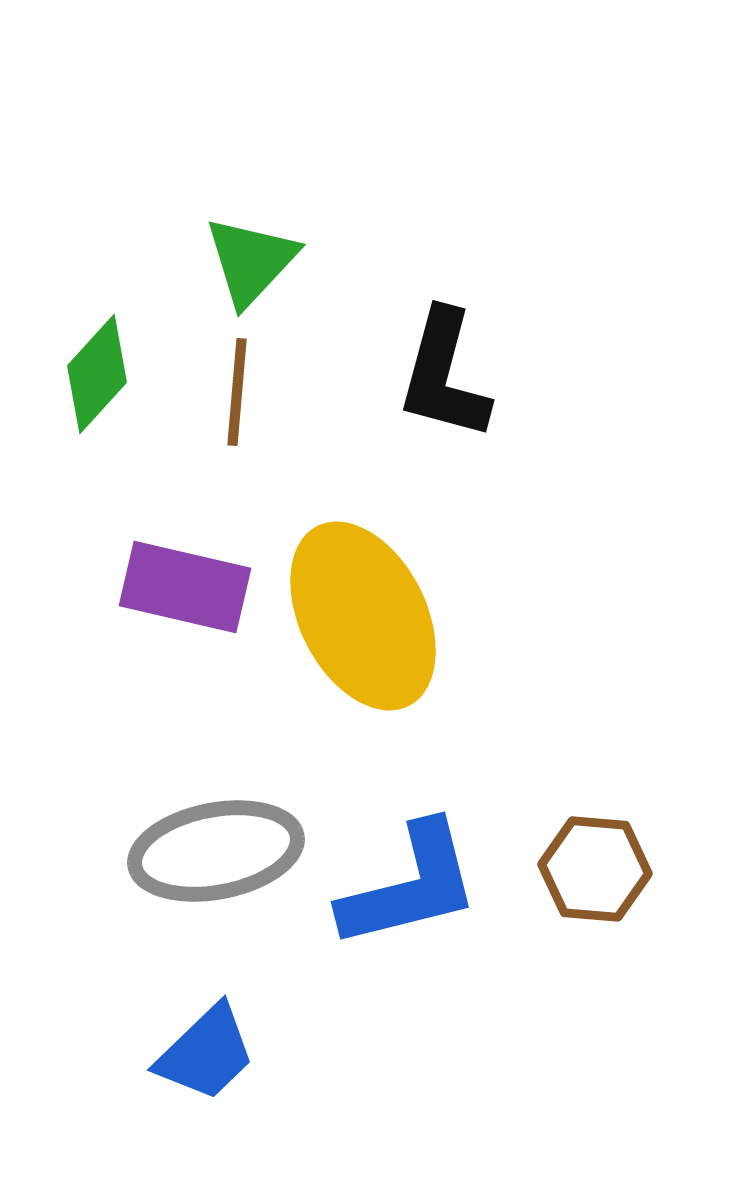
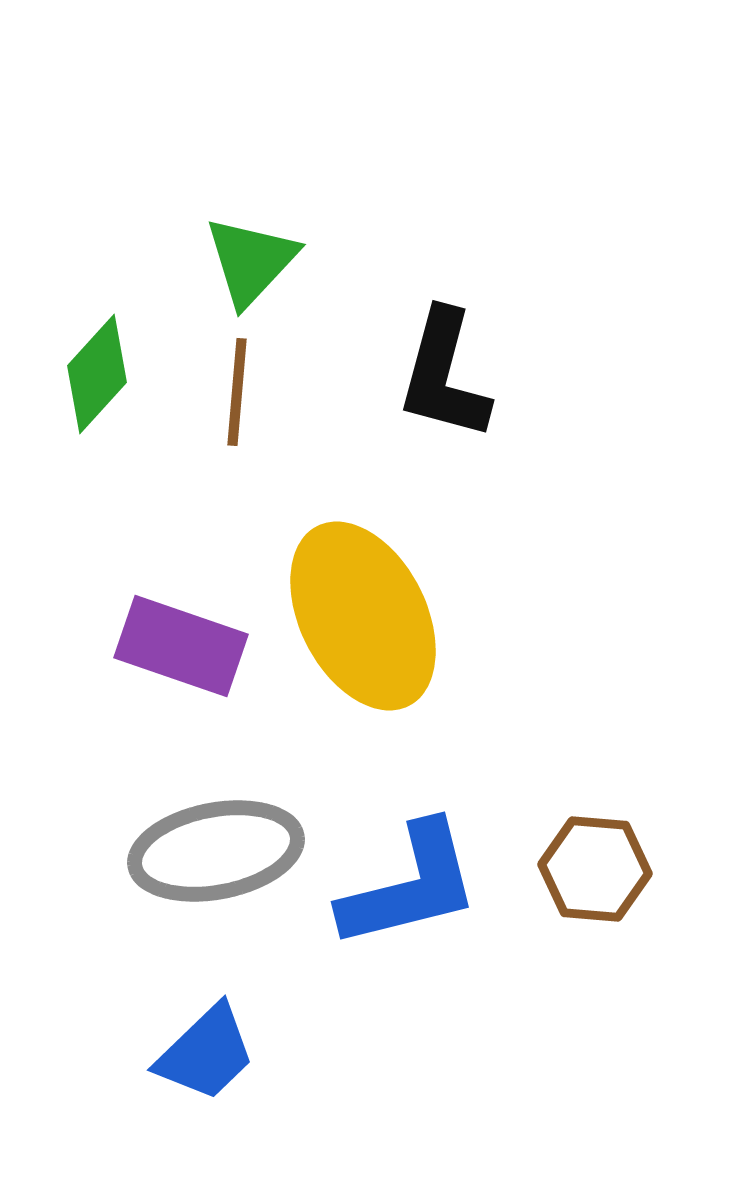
purple rectangle: moved 4 px left, 59 px down; rotated 6 degrees clockwise
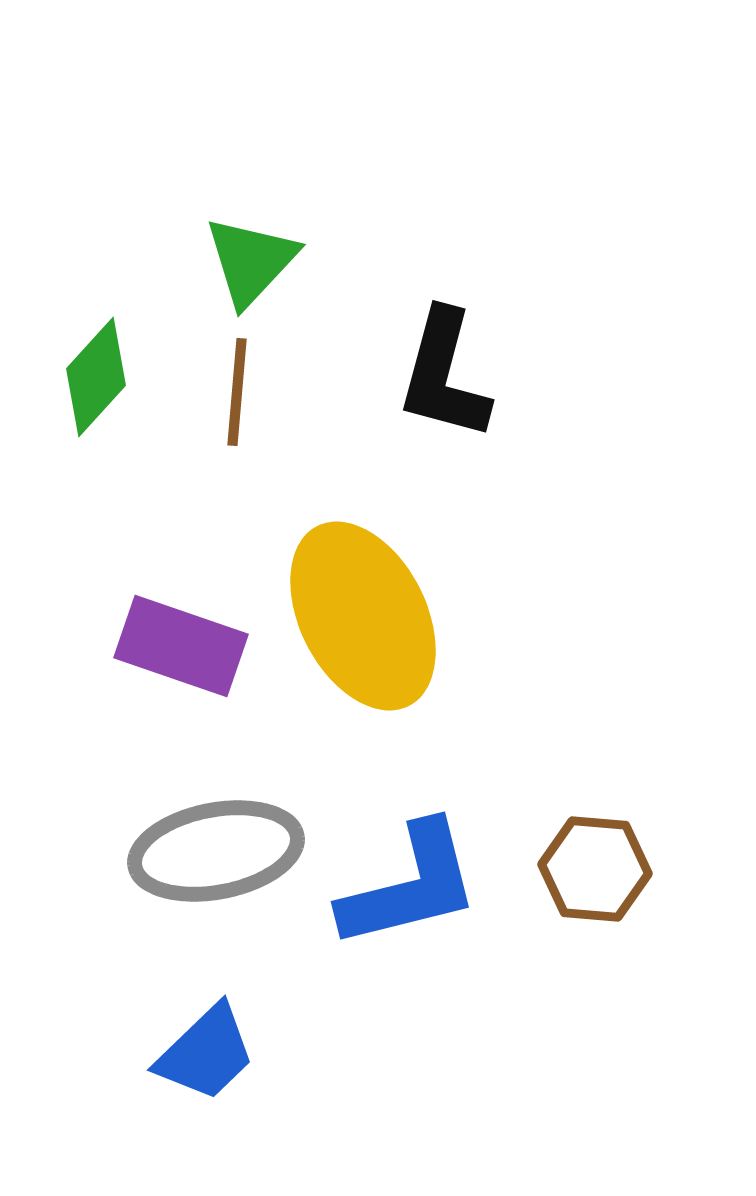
green diamond: moved 1 px left, 3 px down
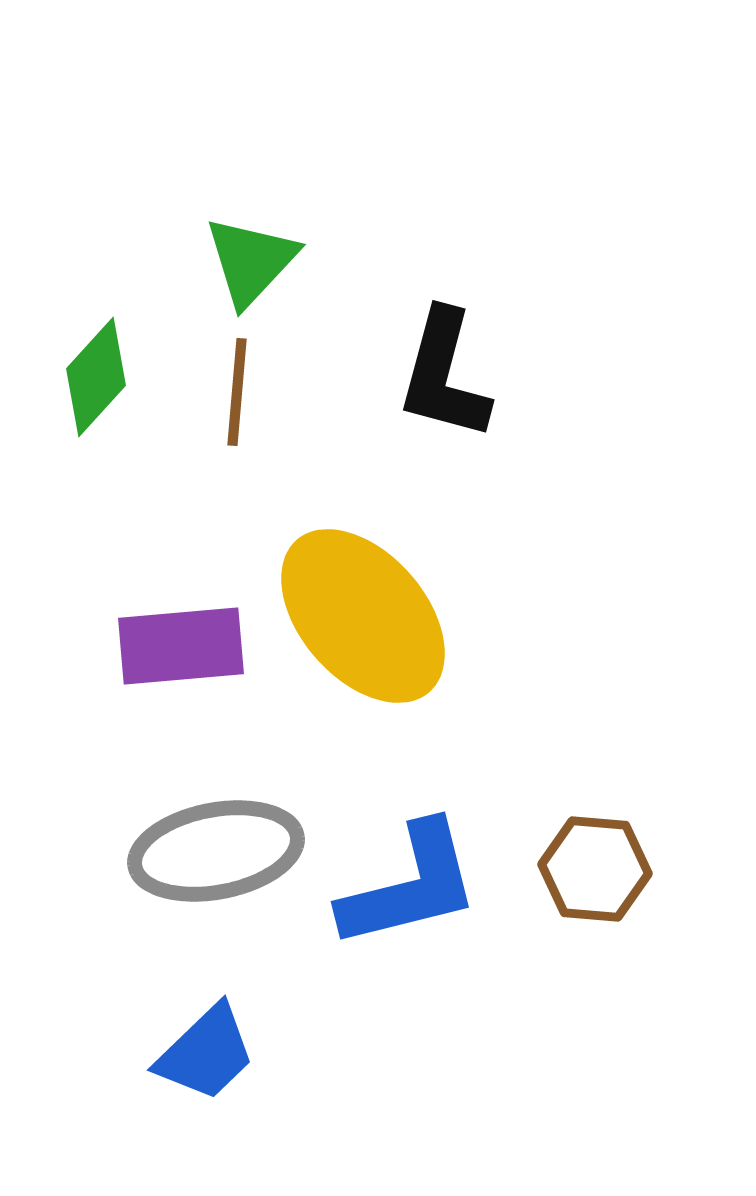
yellow ellipse: rotated 14 degrees counterclockwise
purple rectangle: rotated 24 degrees counterclockwise
